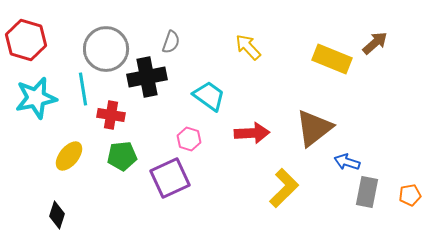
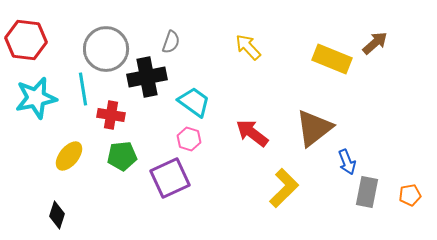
red hexagon: rotated 9 degrees counterclockwise
cyan trapezoid: moved 15 px left, 6 px down
red arrow: rotated 140 degrees counterclockwise
blue arrow: rotated 130 degrees counterclockwise
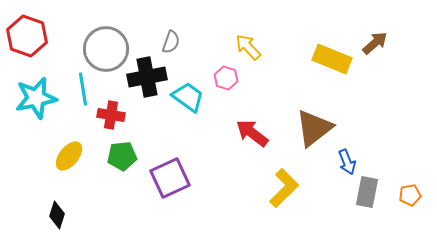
red hexagon: moved 1 px right, 4 px up; rotated 12 degrees clockwise
cyan trapezoid: moved 6 px left, 5 px up
pink hexagon: moved 37 px right, 61 px up
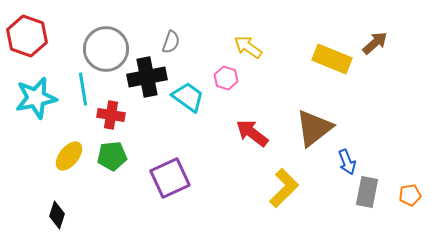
yellow arrow: rotated 12 degrees counterclockwise
green pentagon: moved 10 px left
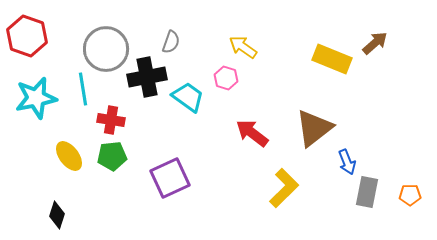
yellow arrow: moved 5 px left
red cross: moved 5 px down
yellow ellipse: rotated 76 degrees counterclockwise
orange pentagon: rotated 10 degrees clockwise
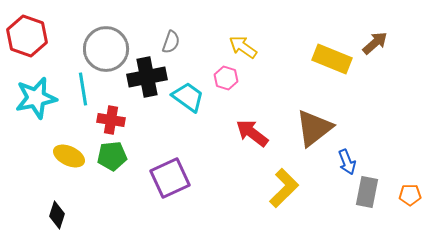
yellow ellipse: rotated 28 degrees counterclockwise
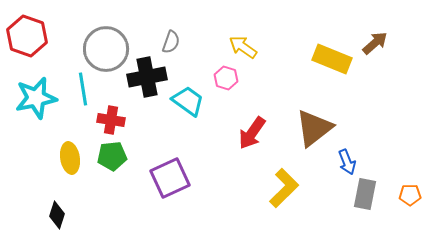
cyan trapezoid: moved 4 px down
red arrow: rotated 92 degrees counterclockwise
yellow ellipse: moved 1 px right, 2 px down; rotated 56 degrees clockwise
gray rectangle: moved 2 px left, 2 px down
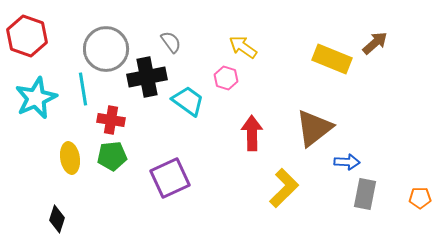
gray semicircle: rotated 55 degrees counterclockwise
cyan star: rotated 12 degrees counterclockwise
red arrow: rotated 144 degrees clockwise
blue arrow: rotated 65 degrees counterclockwise
orange pentagon: moved 10 px right, 3 px down
black diamond: moved 4 px down
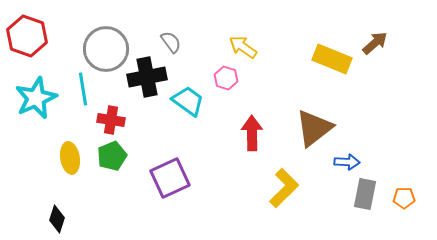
green pentagon: rotated 16 degrees counterclockwise
orange pentagon: moved 16 px left
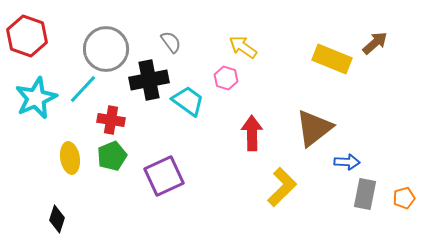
black cross: moved 2 px right, 3 px down
cyan line: rotated 52 degrees clockwise
purple square: moved 6 px left, 2 px up
yellow L-shape: moved 2 px left, 1 px up
orange pentagon: rotated 15 degrees counterclockwise
